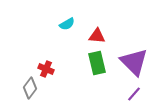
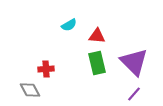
cyan semicircle: moved 2 px right, 1 px down
red cross: rotated 28 degrees counterclockwise
gray diamond: moved 2 px down; rotated 65 degrees counterclockwise
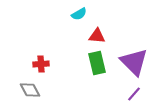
cyan semicircle: moved 10 px right, 11 px up
red cross: moved 5 px left, 5 px up
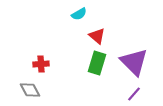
red triangle: rotated 36 degrees clockwise
green rectangle: rotated 30 degrees clockwise
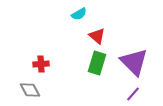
purple line: moved 1 px left
